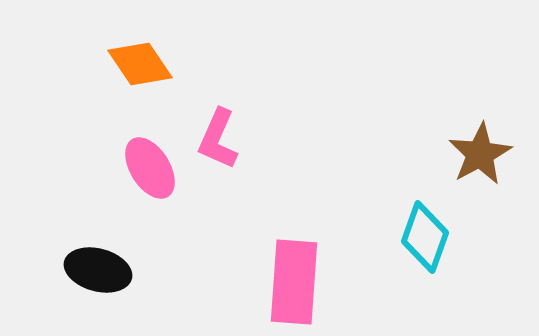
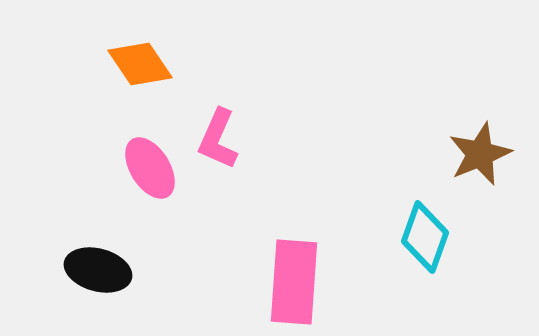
brown star: rotated 6 degrees clockwise
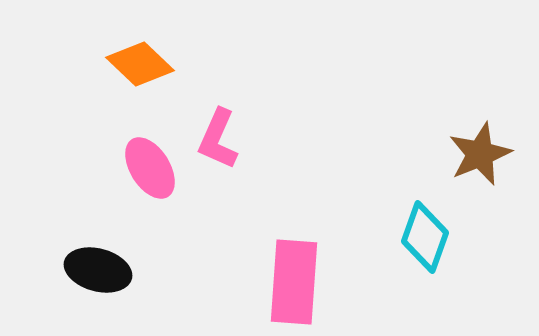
orange diamond: rotated 12 degrees counterclockwise
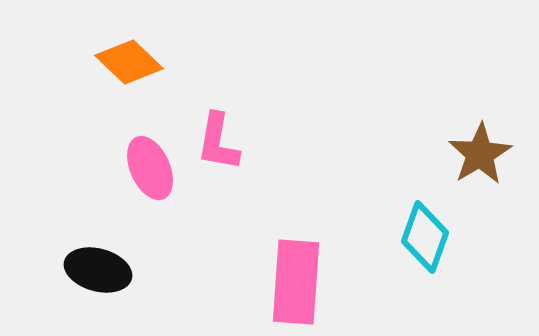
orange diamond: moved 11 px left, 2 px up
pink L-shape: moved 3 px down; rotated 14 degrees counterclockwise
brown star: rotated 8 degrees counterclockwise
pink ellipse: rotated 8 degrees clockwise
pink rectangle: moved 2 px right
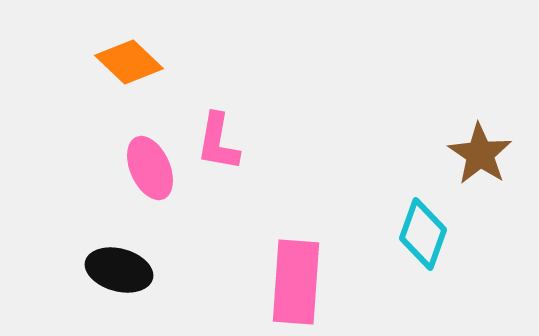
brown star: rotated 8 degrees counterclockwise
cyan diamond: moved 2 px left, 3 px up
black ellipse: moved 21 px right
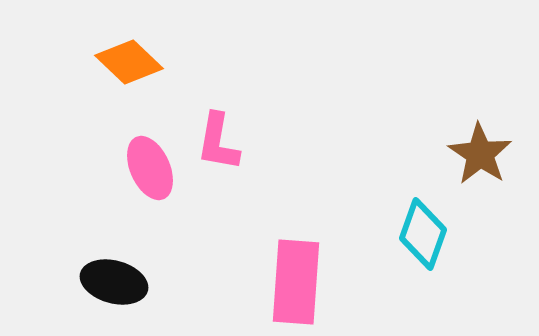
black ellipse: moved 5 px left, 12 px down
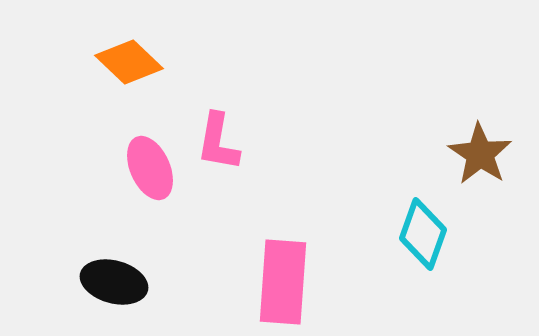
pink rectangle: moved 13 px left
